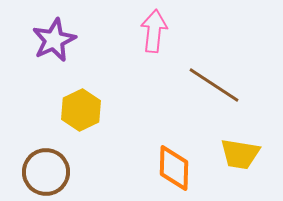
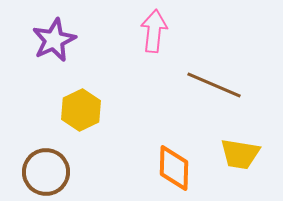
brown line: rotated 10 degrees counterclockwise
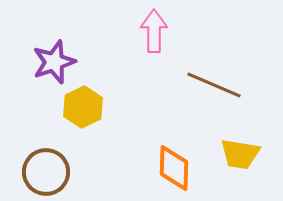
pink arrow: rotated 6 degrees counterclockwise
purple star: moved 22 px down; rotated 6 degrees clockwise
yellow hexagon: moved 2 px right, 3 px up
